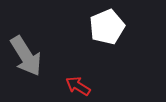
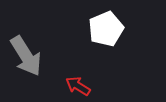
white pentagon: moved 1 px left, 2 px down
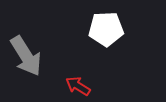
white pentagon: rotated 20 degrees clockwise
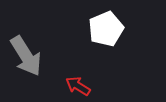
white pentagon: rotated 20 degrees counterclockwise
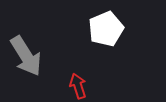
red arrow: rotated 40 degrees clockwise
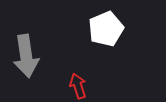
gray arrow: rotated 24 degrees clockwise
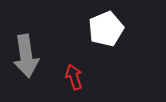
red arrow: moved 4 px left, 9 px up
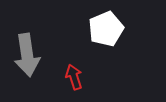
gray arrow: moved 1 px right, 1 px up
